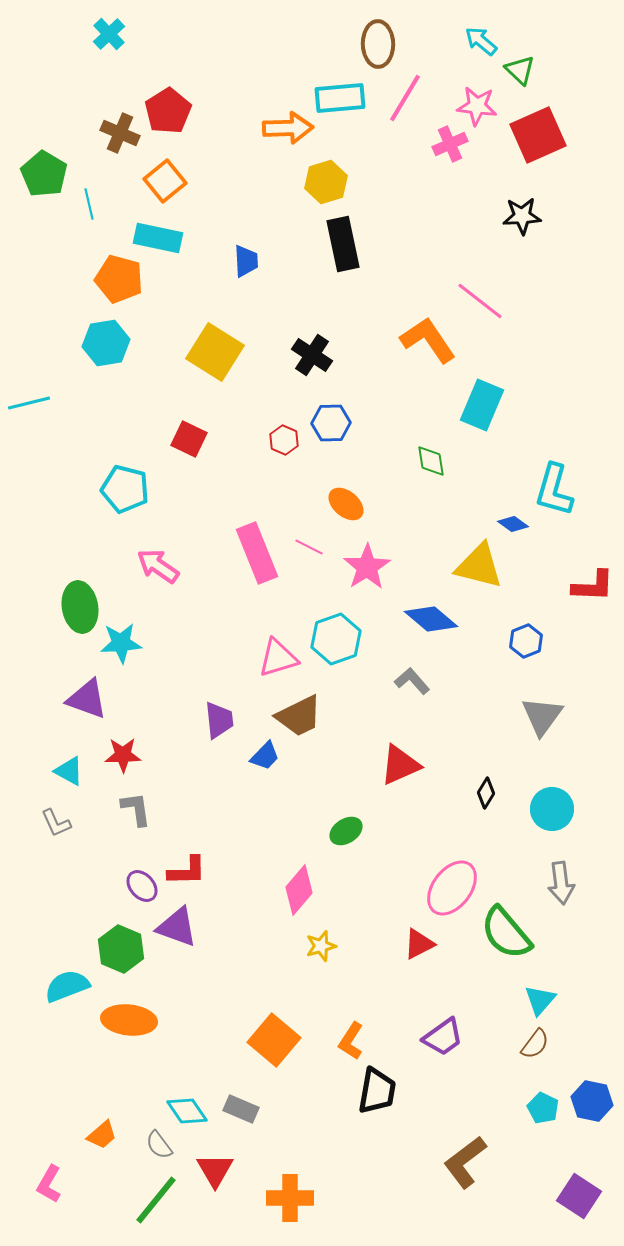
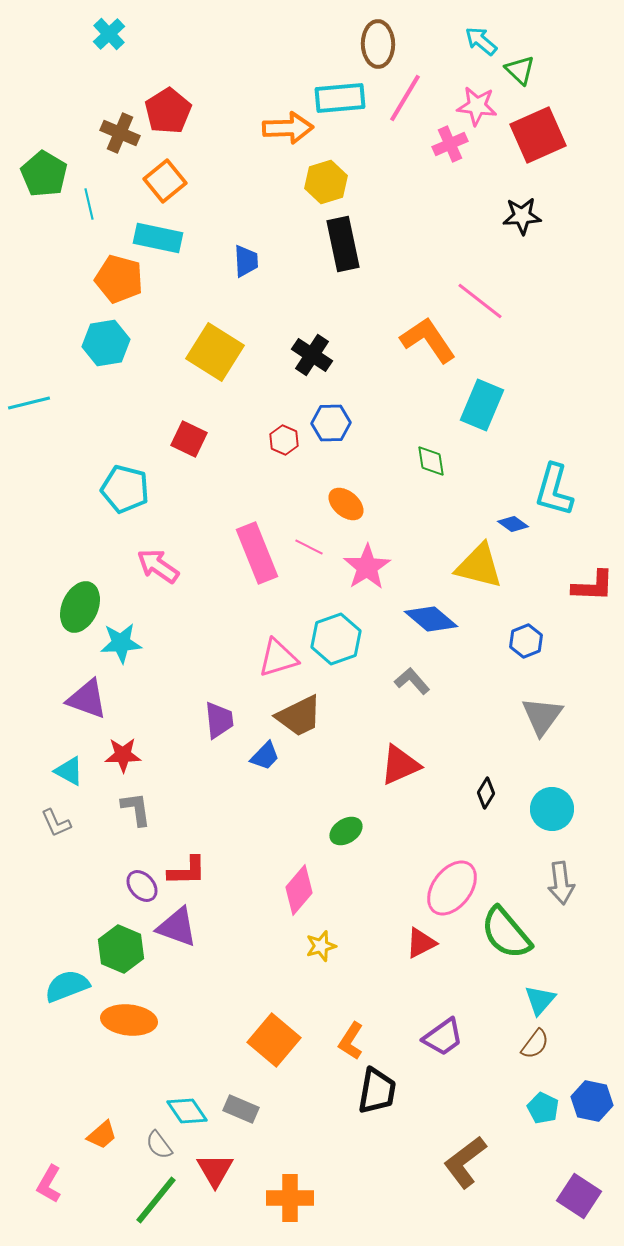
green ellipse at (80, 607): rotated 33 degrees clockwise
red triangle at (419, 944): moved 2 px right, 1 px up
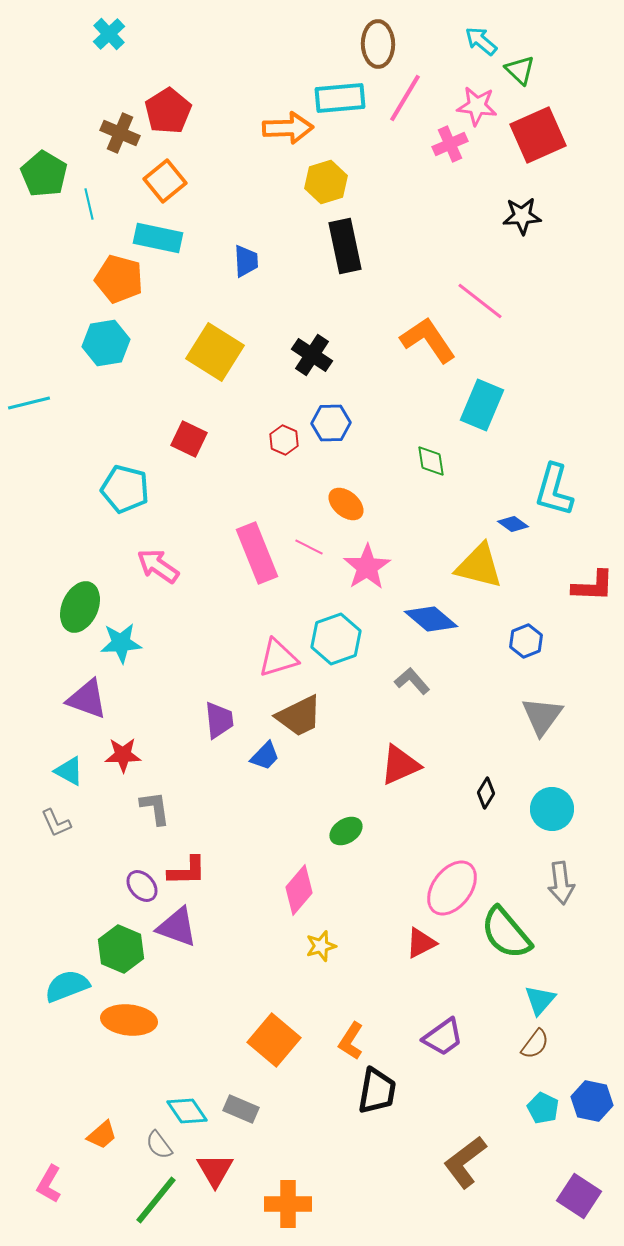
black rectangle at (343, 244): moved 2 px right, 2 px down
gray L-shape at (136, 809): moved 19 px right, 1 px up
orange cross at (290, 1198): moved 2 px left, 6 px down
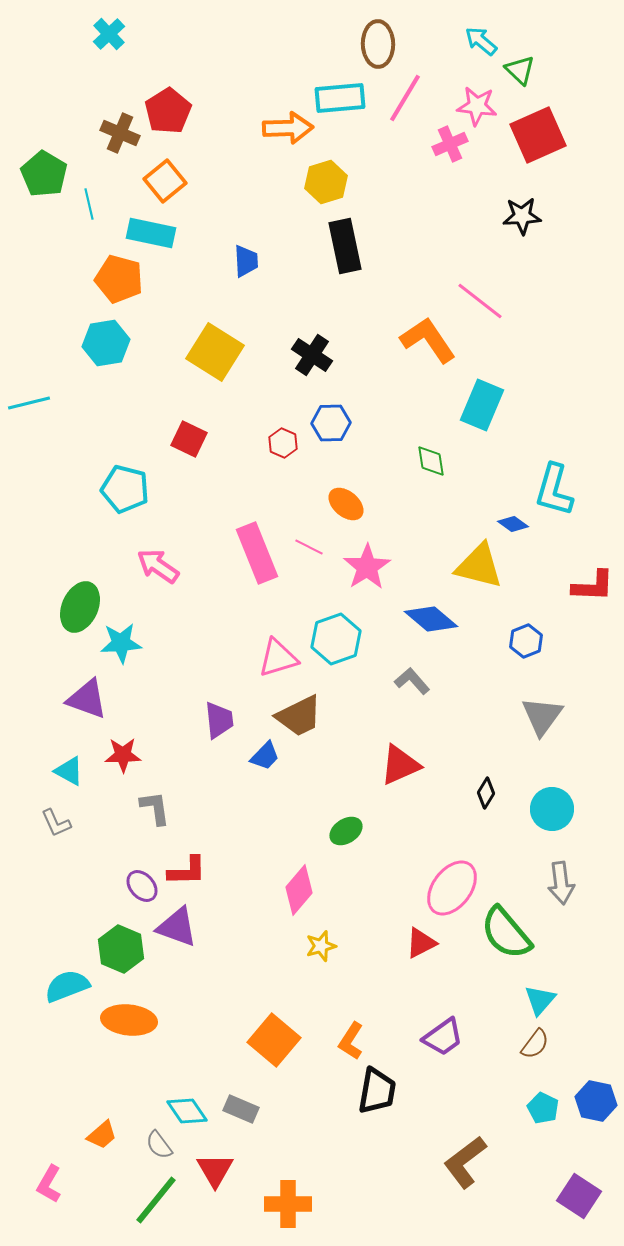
cyan rectangle at (158, 238): moved 7 px left, 5 px up
red hexagon at (284, 440): moved 1 px left, 3 px down
blue hexagon at (592, 1101): moved 4 px right
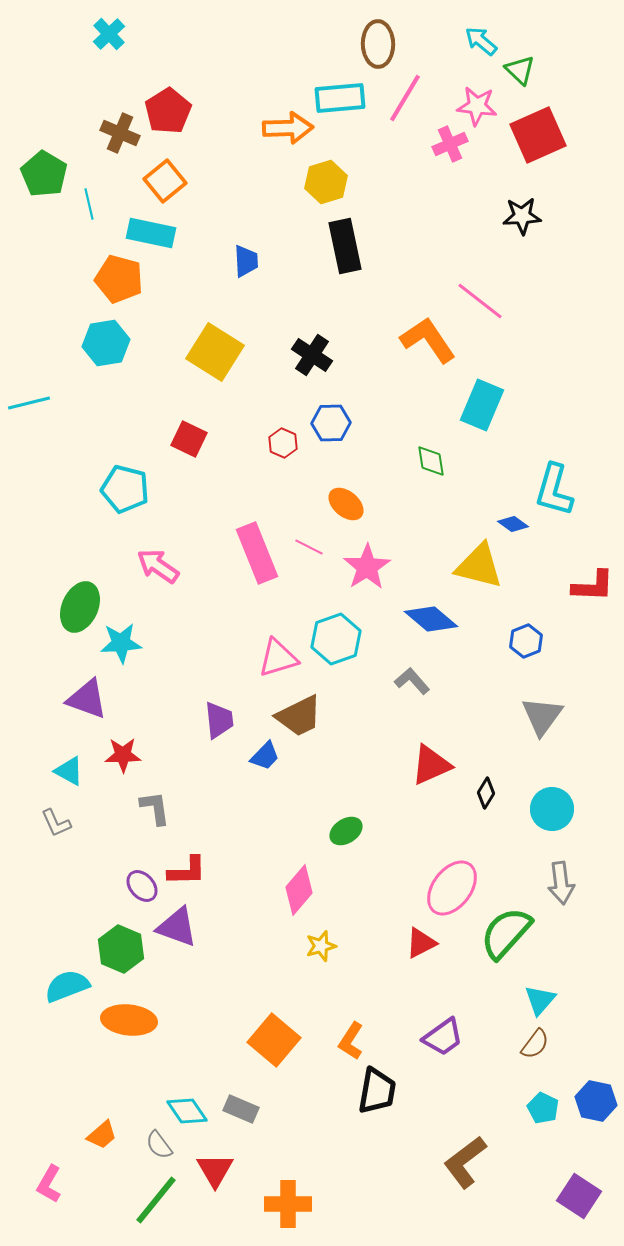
red triangle at (400, 765): moved 31 px right
green semicircle at (506, 933): rotated 82 degrees clockwise
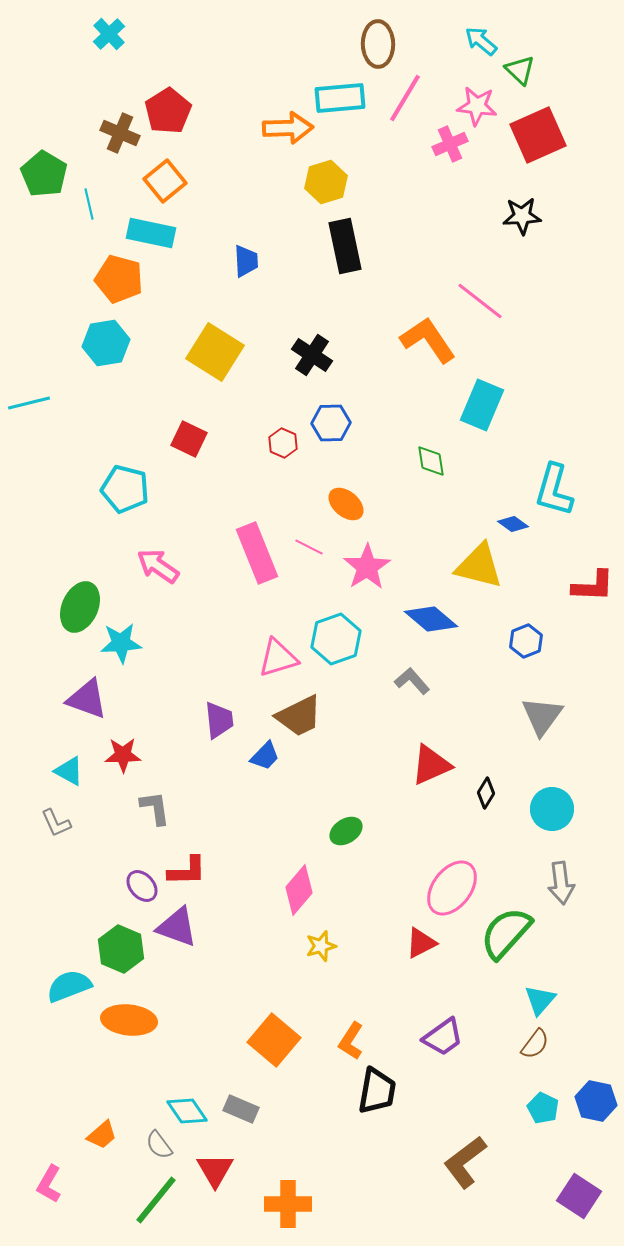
cyan semicircle at (67, 986): moved 2 px right
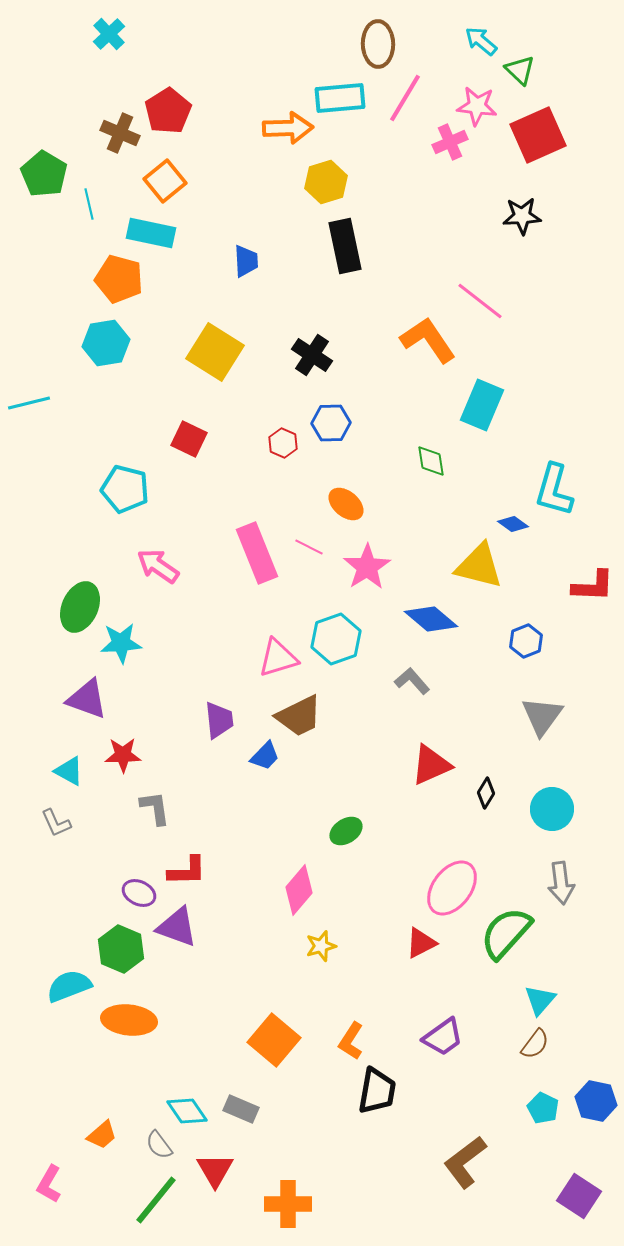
pink cross at (450, 144): moved 2 px up
purple ellipse at (142, 886): moved 3 px left, 7 px down; rotated 24 degrees counterclockwise
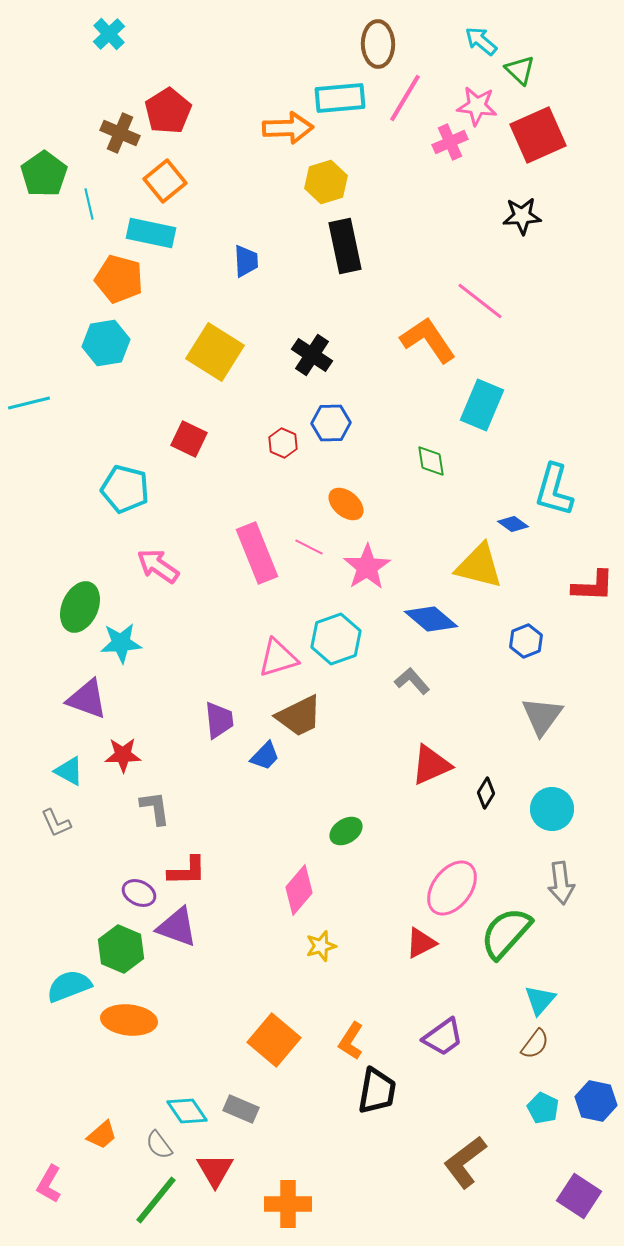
green pentagon at (44, 174): rotated 6 degrees clockwise
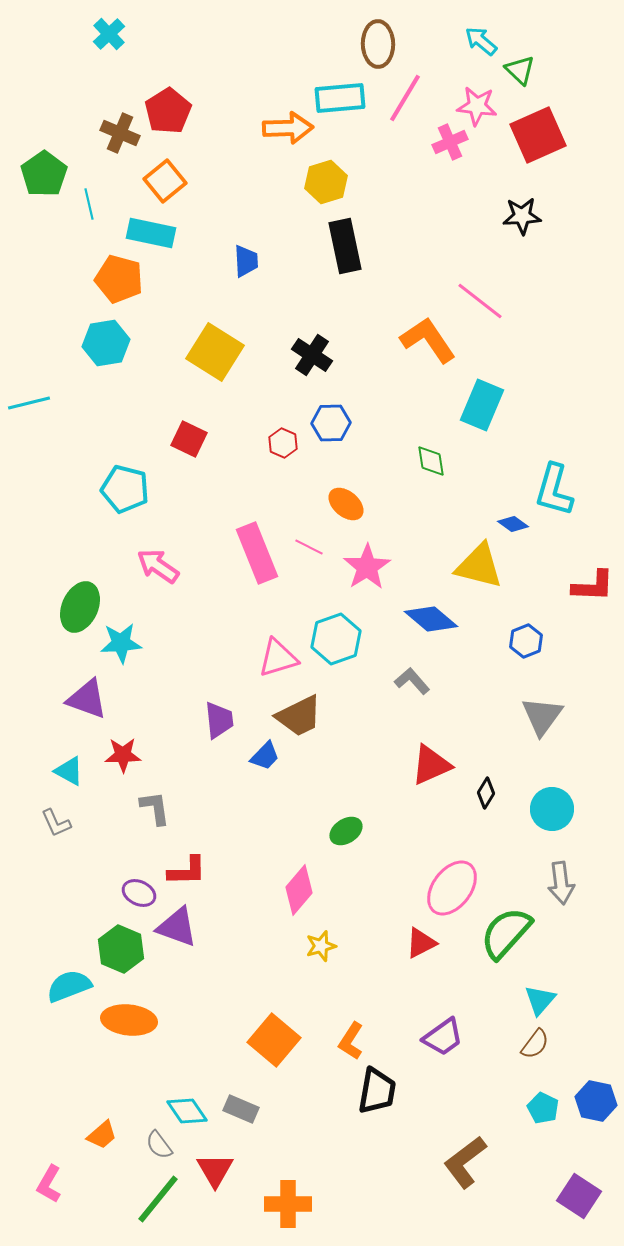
green line at (156, 1200): moved 2 px right, 1 px up
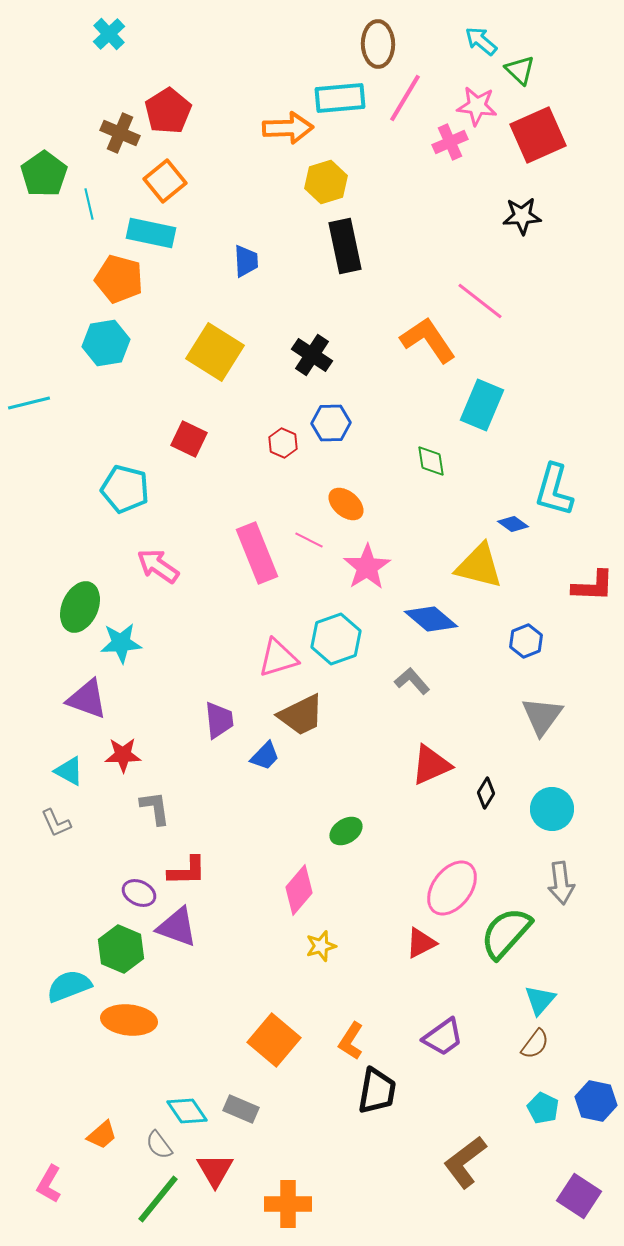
pink line at (309, 547): moved 7 px up
brown trapezoid at (299, 716): moved 2 px right, 1 px up
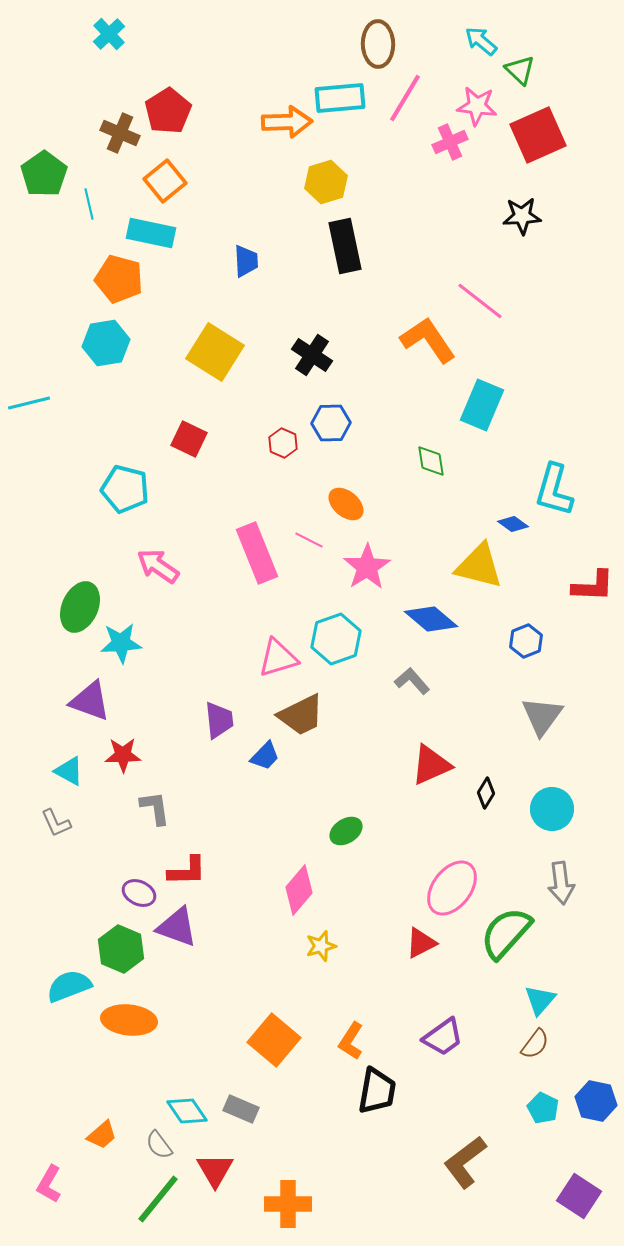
orange arrow at (288, 128): moved 1 px left, 6 px up
purple triangle at (87, 699): moved 3 px right, 2 px down
